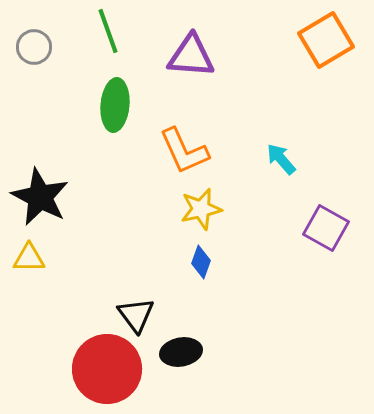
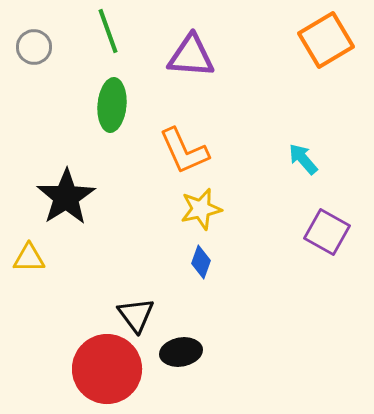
green ellipse: moved 3 px left
cyan arrow: moved 22 px right
black star: moved 26 px right; rotated 12 degrees clockwise
purple square: moved 1 px right, 4 px down
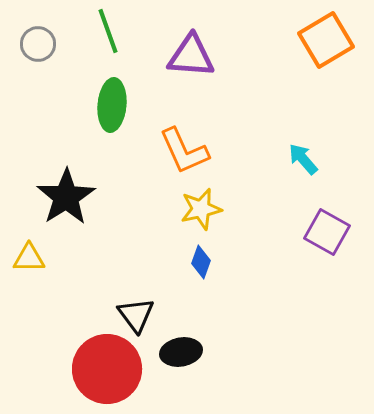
gray circle: moved 4 px right, 3 px up
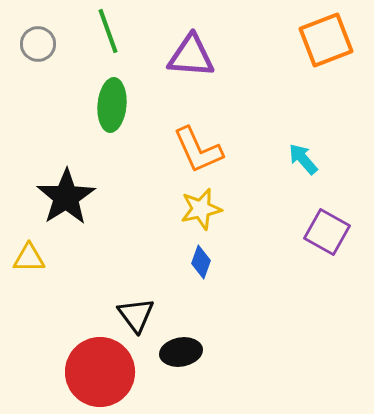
orange square: rotated 10 degrees clockwise
orange L-shape: moved 14 px right, 1 px up
red circle: moved 7 px left, 3 px down
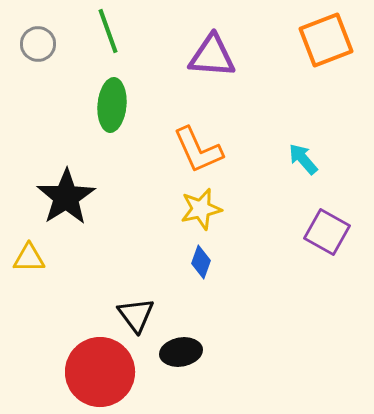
purple triangle: moved 21 px right
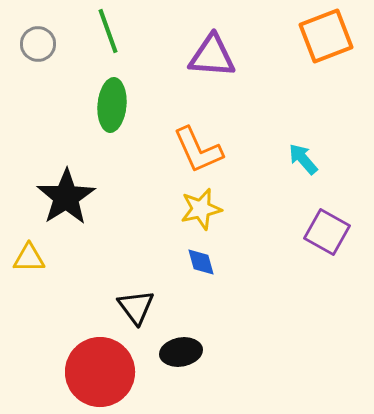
orange square: moved 4 px up
blue diamond: rotated 36 degrees counterclockwise
black triangle: moved 8 px up
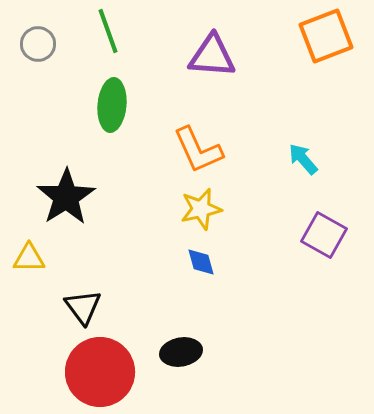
purple square: moved 3 px left, 3 px down
black triangle: moved 53 px left
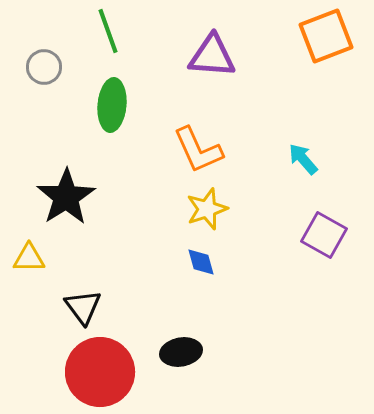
gray circle: moved 6 px right, 23 px down
yellow star: moved 6 px right; rotated 6 degrees counterclockwise
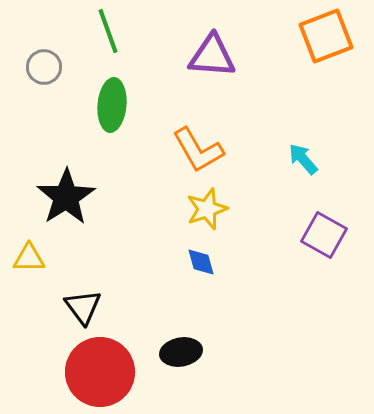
orange L-shape: rotated 6 degrees counterclockwise
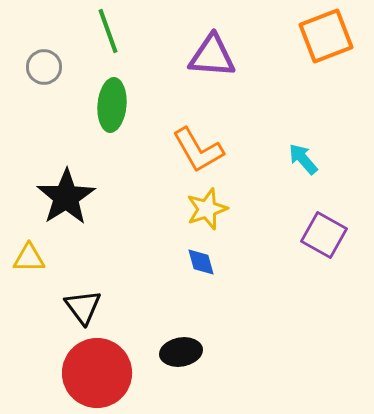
red circle: moved 3 px left, 1 px down
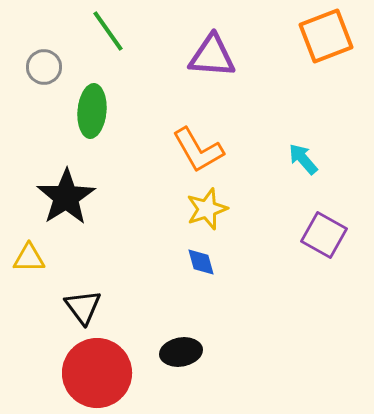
green line: rotated 15 degrees counterclockwise
green ellipse: moved 20 px left, 6 px down
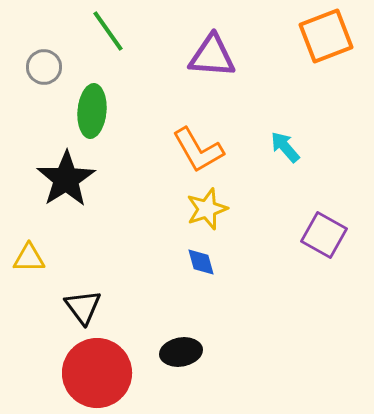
cyan arrow: moved 18 px left, 12 px up
black star: moved 18 px up
